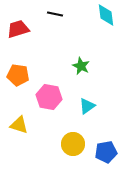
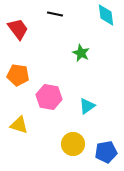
red trapezoid: rotated 70 degrees clockwise
green star: moved 13 px up
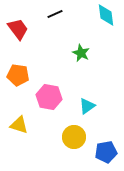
black line: rotated 35 degrees counterclockwise
yellow circle: moved 1 px right, 7 px up
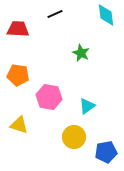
red trapezoid: rotated 50 degrees counterclockwise
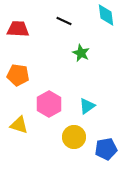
black line: moved 9 px right, 7 px down; rotated 49 degrees clockwise
pink hexagon: moved 7 px down; rotated 20 degrees clockwise
blue pentagon: moved 3 px up
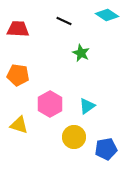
cyan diamond: moved 1 px right; rotated 50 degrees counterclockwise
pink hexagon: moved 1 px right
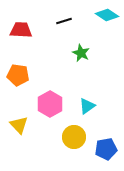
black line: rotated 42 degrees counterclockwise
red trapezoid: moved 3 px right, 1 px down
yellow triangle: rotated 30 degrees clockwise
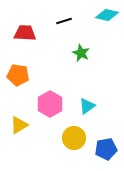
cyan diamond: rotated 20 degrees counterclockwise
red trapezoid: moved 4 px right, 3 px down
yellow triangle: rotated 42 degrees clockwise
yellow circle: moved 1 px down
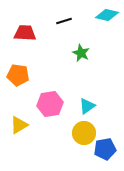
pink hexagon: rotated 20 degrees clockwise
yellow circle: moved 10 px right, 5 px up
blue pentagon: moved 1 px left
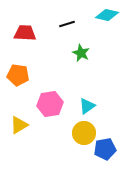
black line: moved 3 px right, 3 px down
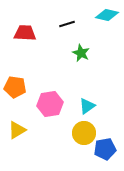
orange pentagon: moved 3 px left, 12 px down
yellow triangle: moved 2 px left, 5 px down
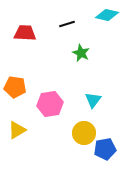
cyan triangle: moved 6 px right, 6 px up; rotated 18 degrees counterclockwise
